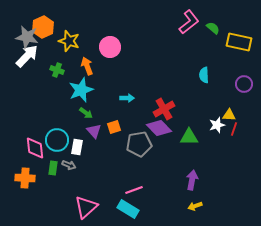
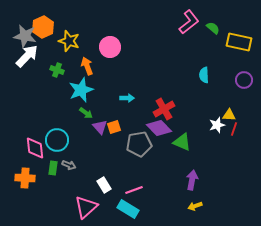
gray star: moved 2 px left, 1 px up
purple circle: moved 4 px up
purple triangle: moved 6 px right, 4 px up
green triangle: moved 7 px left, 5 px down; rotated 24 degrees clockwise
white rectangle: moved 27 px right, 38 px down; rotated 42 degrees counterclockwise
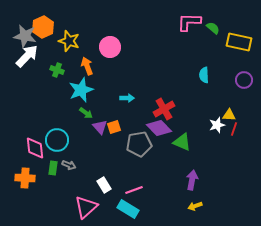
pink L-shape: rotated 140 degrees counterclockwise
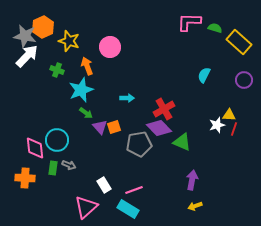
green semicircle: moved 2 px right; rotated 24 degrees counterclockwise
yellow rectangle: rotated 30 degrees clockwise
cyan semicircle: rotated 28 degrees clockwise
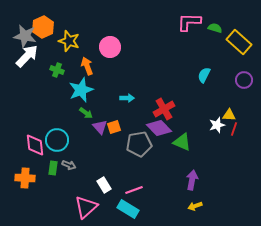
pink diamond: moved 3 px up
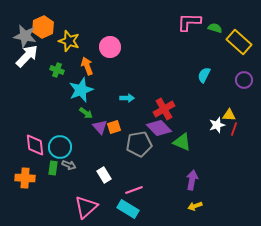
cyan circle: moved 3 px right, 7 px down
white rectangle: moved 10 px up
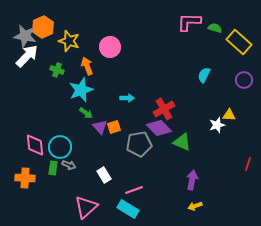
red line: moved 14 px right, 35 px down
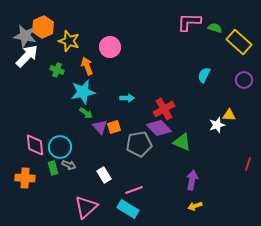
cyan star: moved 2 px right, 2 px down; rotated 10 degrees clockwise
green rectangle: rotated 24 degrees counterclockwise
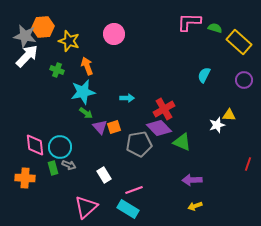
orange hexagon: rotated 20 degrees clockwise
pink circle: moved 4 px right, 13 px up
purple arrow: rotated 102 degrees counterclockwise
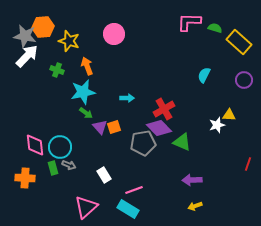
gray pentagon: moved 4 px right, 1 px up
